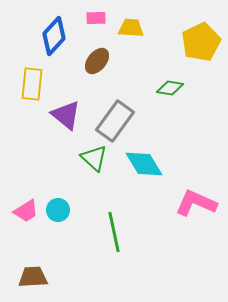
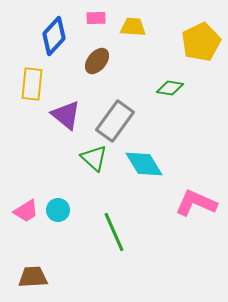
yellow trapezoid: moved 2 px right, 1 px up
green line: rotated 12 degrees counterclockwise
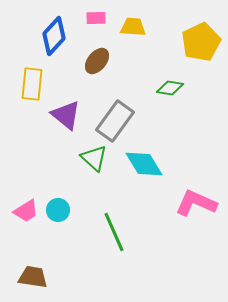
brown trapezoid: rotated 12 degrees clockwise
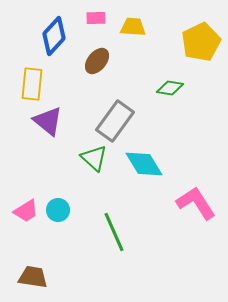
purple triangle: moved 18 px left, 6 px down
pink L-shape: rotated 33 degrees clockwise
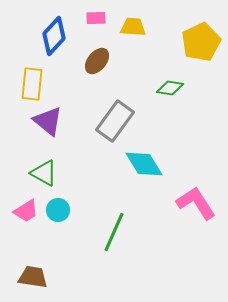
green triangle: moved 50 px left, 15 px down; rotated 12 degrees counterclockwise
green line: rotated 48 degrees clockwise
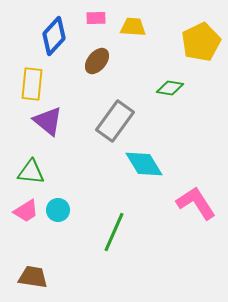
green triangle: moved 13 px left, 1 px up; rotated 24 degrees counterclockwise
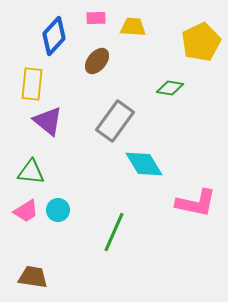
pink L-shape: rotated 135 degrees clockwise
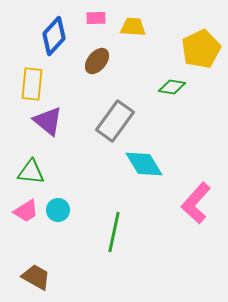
yellow pentagon: moved 7 px down
green diamond: moved 2 px right, 1 px up
pink L-shape: rotated 120 degrees clockwise
green line: rotated 12 degrees counterclockwise
brown trapezoid: moved 3 px right; rotated 20 degrees clockwise
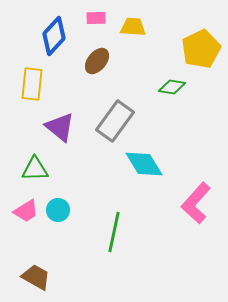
purple triangle: moved 12 px right, 6 px down
green triangle: moved 4 px right, 3 px up; rotated 8 degrees counterclockwise
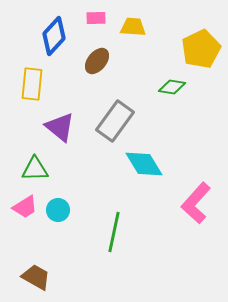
pink trapezoid: moved 1 px left, 4 px up
